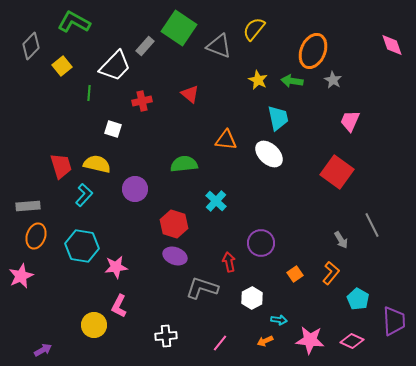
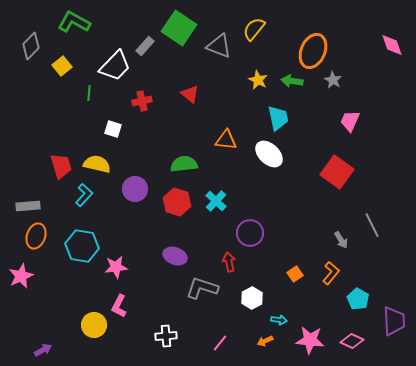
red hexagon at (174, 224): moved 3 px right, 22 px up
purple circle at (261, 243): moved 11 px left, 10 px up
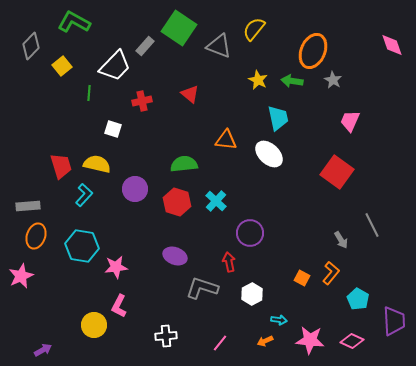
orange square at (295, 274): moved 7 px right, 4 px down; rotated 28 degrees counterclockwise
white hexagon at (252, 298): moved 4 px up
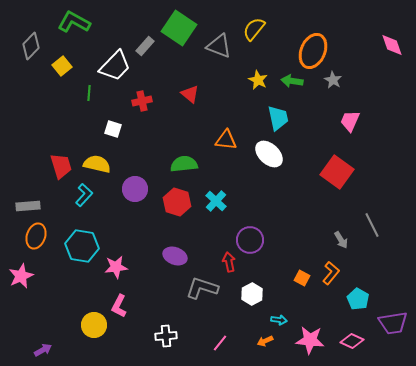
purple circle at (250, 233): moved 7 px down
purple trapezoid at (394, 321): moved 1 px left, 2 px down; rotated 84 degrees clockwise
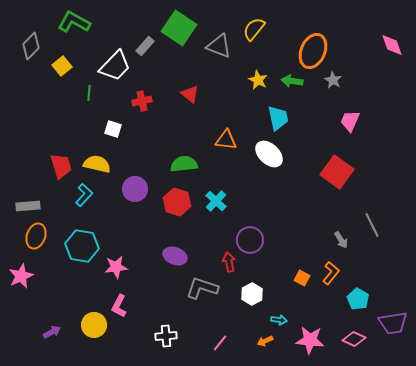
pink diamond at (352, 341): moved 2 px right, 2 px up
purple arrow at (43, 350): moved 9 px right, 18 px up
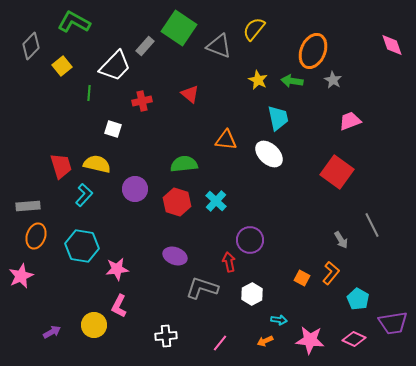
pink trapezoid at (350, 121): rotated 45 degrees clockwise
pink star at (116, 267): moved 1 px right, 2 px down
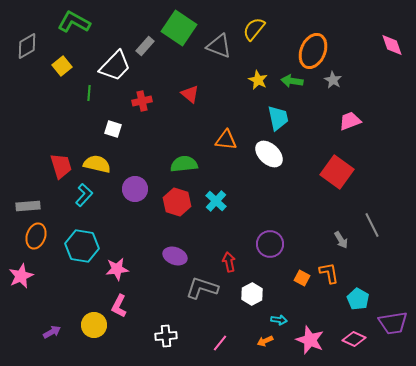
gray diamond at (31, 46): moved 4 px left; rotated 16 degrees clockwise
purple circle at (250, 240): moved 20 px right, 4 px down
orange L-shape at (331, 273): moved 2 px left; rotated 50 degrees counterclockwise
pink star at (310, 340): rotated 16 degrees clockwise
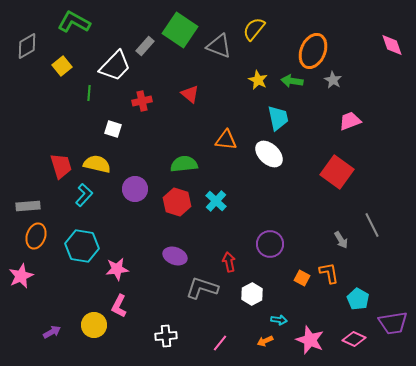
green square at (179, 28): moved 1 px right, 2 px down
